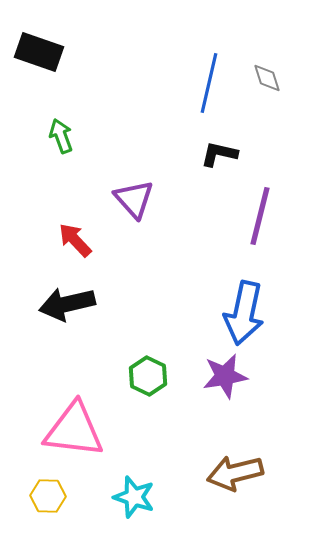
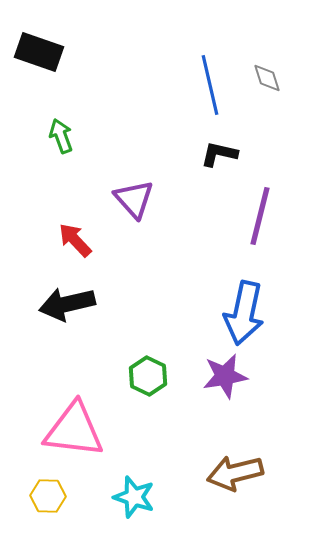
blue line: moved 1 px right, 2 px down; rotated 26 degrees counterclockwise
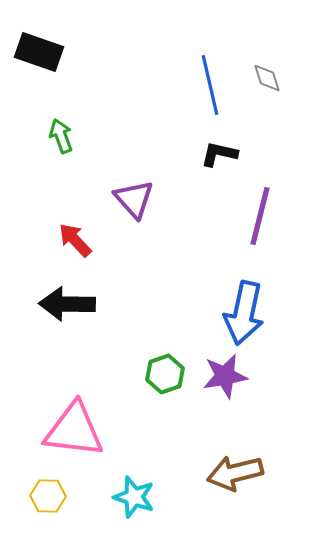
black arrow: rotated 14 degrees clockwise
green hexagon: moved 17 px right, 2 px up; rotated 15 degrees clockwise
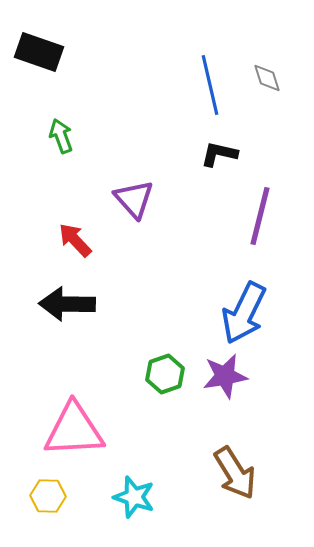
blue arrow: rotated 14 degrees clockwise
pink triangle: rotated 10 degrees counterclockwise
brown arrow: rotated 108 degrees counterclockwise
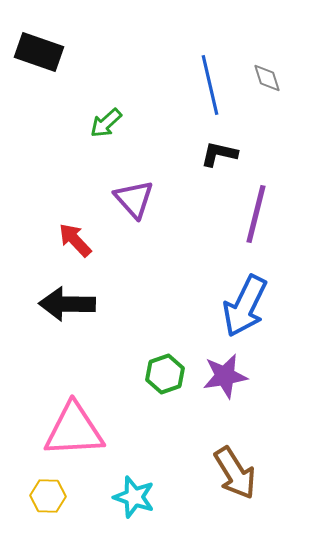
green arrow: moved 45 px right, 13 px up; rotated 112 degrees counterclockwise
purple line: moved 4 px left, 2 px up
blue arrow: moved 1 px right, 7 px up
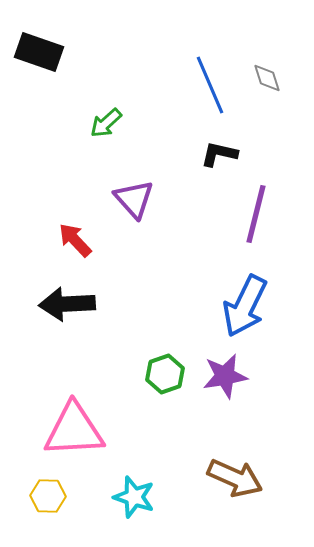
blue line: rotated 10 degrees counterclockwise
black arrow: rotated 4 degrees counterclockwise
brown arrow: moved 5 px down; rotated 34 degrees counterclockwise
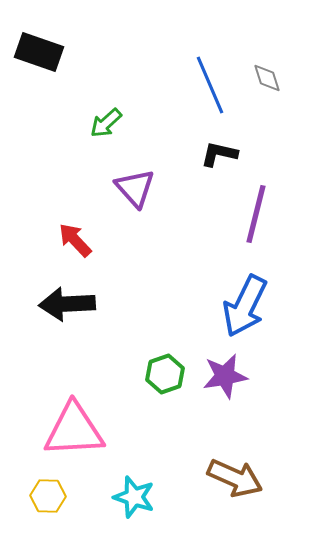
purple triangle: moved 1 px right, 11 px up
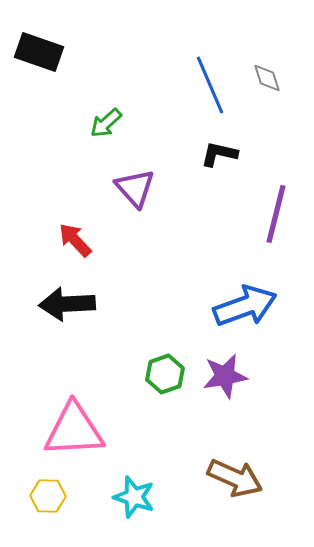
purple line: moved 20 px right
blue arrow: rotated 136 degrees counterclockwise
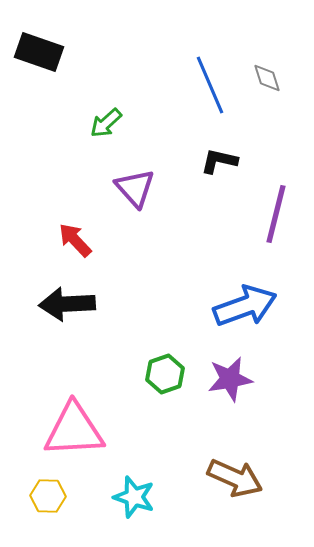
black L-shape: moved 7 px down
purple star: moved 5 px right, 3 px down
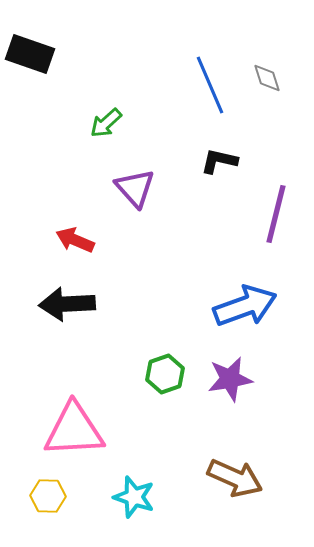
black rectangle: moved 9 px left, 2 px down
red arrow: rotated 24 degrees counterclockwise
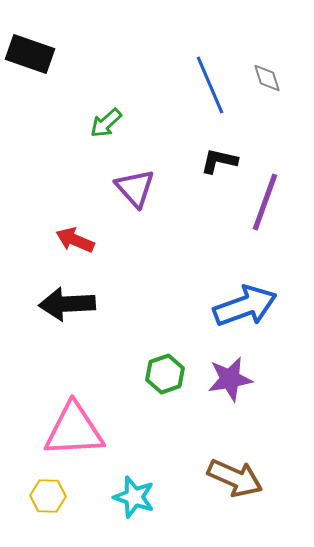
purple line: moved 11 px left, 12 px up; rotated 6 degrees clockwise
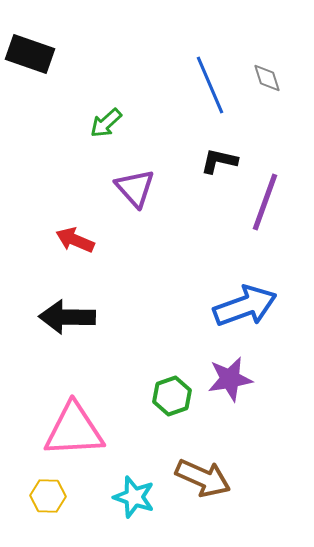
black arrow: moved 13 px down; rotated 4 degrees clockwise
green hexagon: moved 7 px right, 22 px down
brown arrow: moved 32 px left
